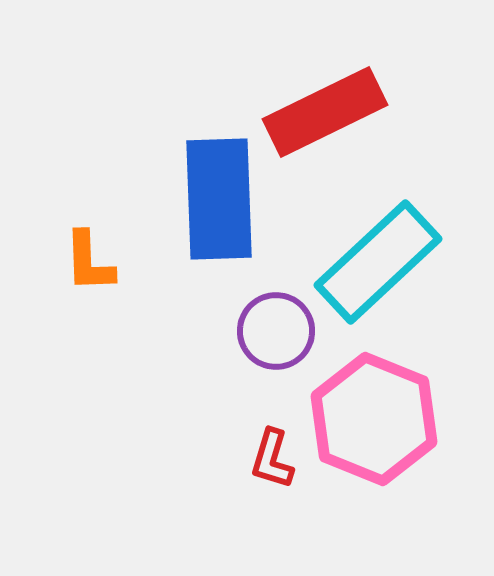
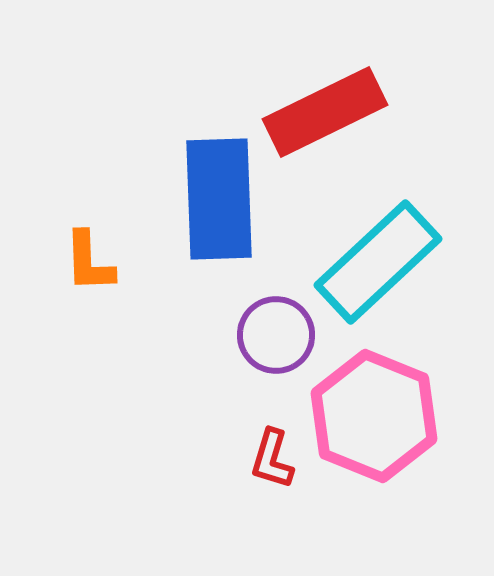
purple circle: moved 4 px down
pink hexagon: moved 3 px up
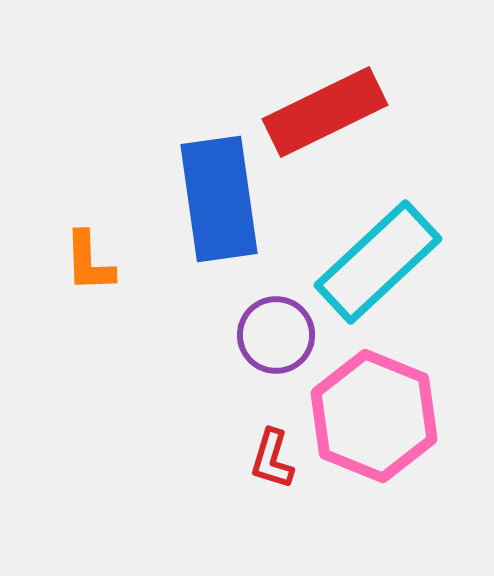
blue rectangle: rotated 6 degrees counterclockwise
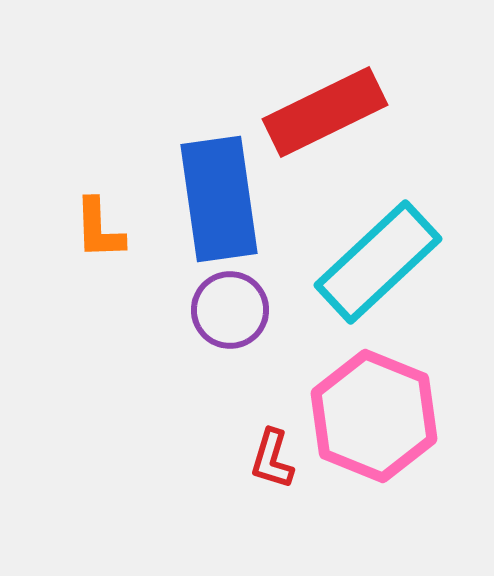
orange L-shape: moved 10 px right, 33 px up
purple circle: moved 46 px left, 25 px up
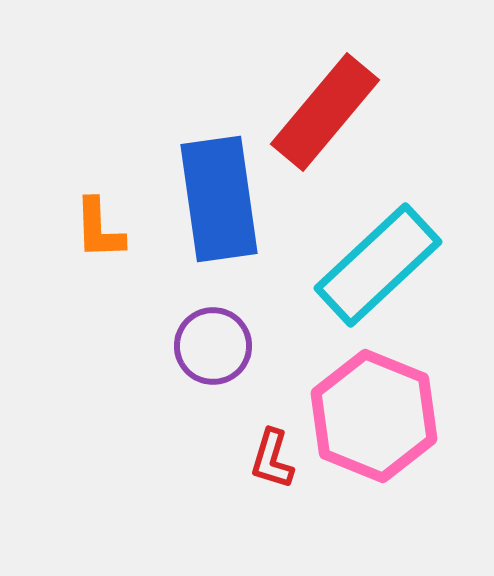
red rectangle: rotated 24 degrees counterclockwise
cyan rectangle: moved 3 px down
purple circle: moved 17 px left, 36 px down
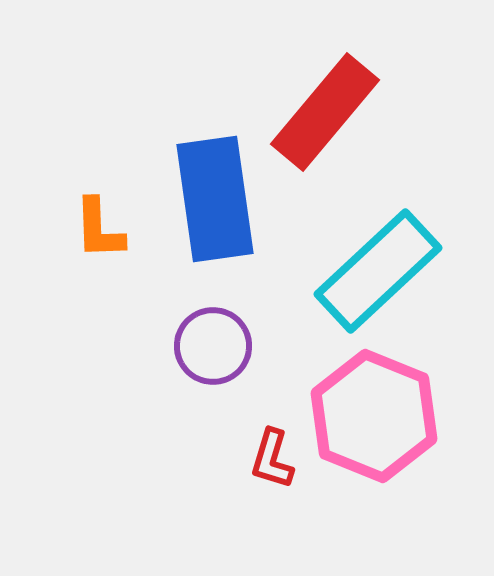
blue rectangle: moved 4 px left
cyan rectangle: moved 6 px down
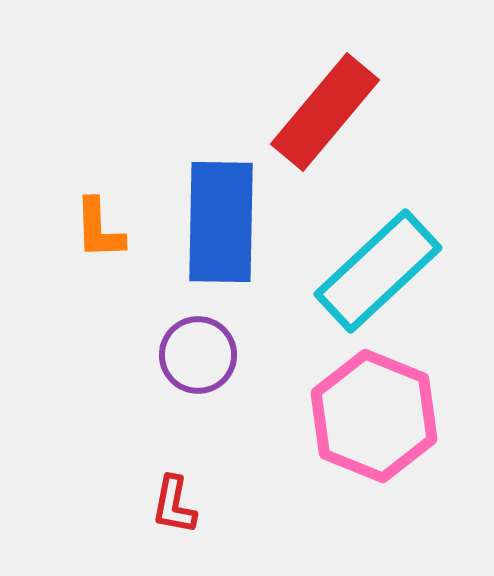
blue rectangle: moved 6 px right, 23 px down; rotated 9 degrees clockwise
purple circle: moved 15 px left, 9 px down
red L-shape: moved 98 px left, 46 px down; rotated 6 degrees counterclockwise
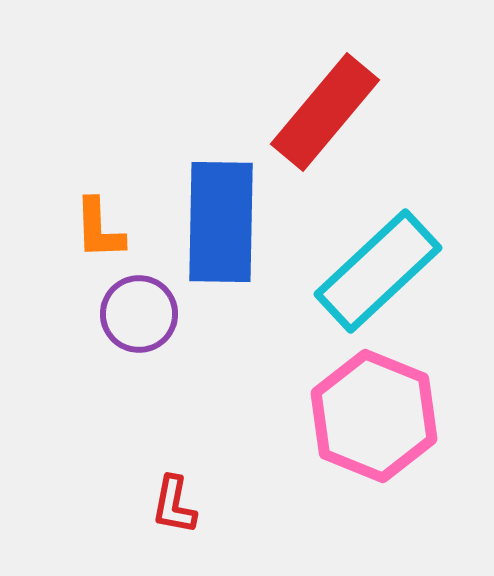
purple circle: moved 59 px left, 41 px up
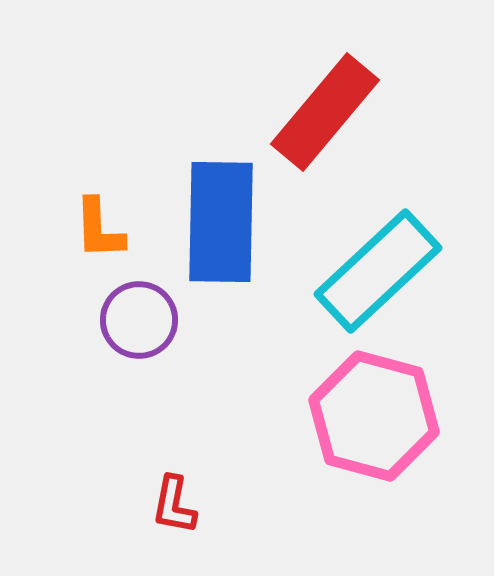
purple circle: moved 6 px down
pink hexagon: rotated 7 degrees counterclockwise
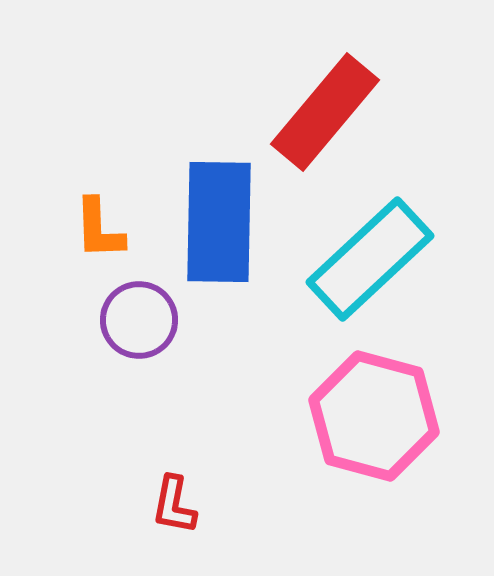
blue rectangle: moved 2 px left
cyan rectangle: moved 8 px left, 12 px up
